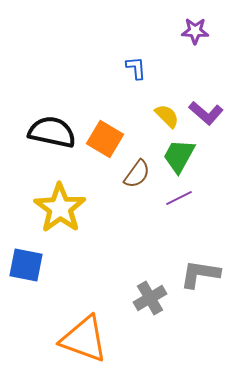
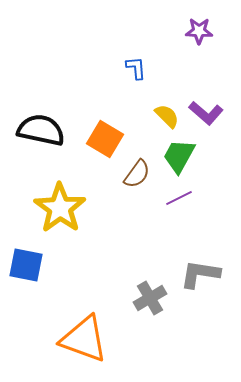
purple star: moved 4 px right
black semicircle: moved 11 px left, 2 px up
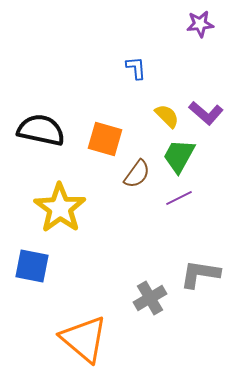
purple star: moved 1 px right, 7 px up; rotated 8 degrees counterclockwise
orange square: rotated 15 degrees counterclockwise
blue square: moved 6 px right, 1 px down
orange triangle: rotated 20 degrees clockwise
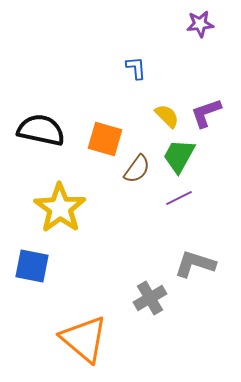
purple L-shape: rotated 120 degrees clockwise
brown semicircle: moved 5 px up
gray L-shape: moved 5 px left, 10 px up; rotated 9 degrees clockwise
